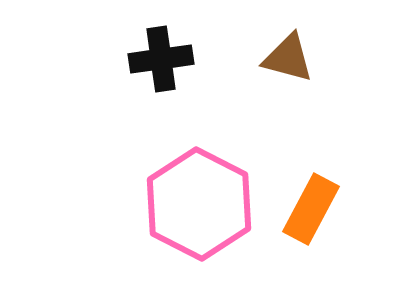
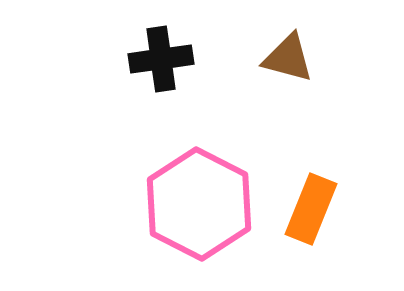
orange rectangle: rotated 6 degrees counterclockwise
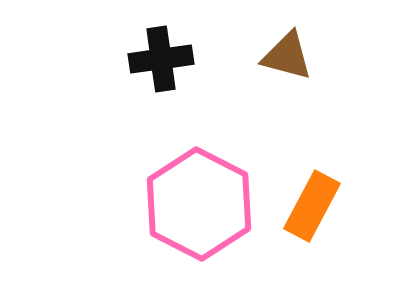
brown triangle: moved 1 px left, 2 px up
orange rectangle: moved 1 px right, 3 px up; rotated 6 degrees clockwise
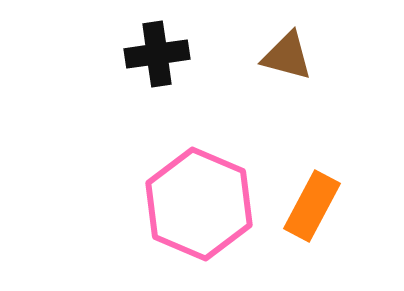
black cross: moved 4 px left, 5 px up
pink hexagon: rotated 4 degrees counterclockwise
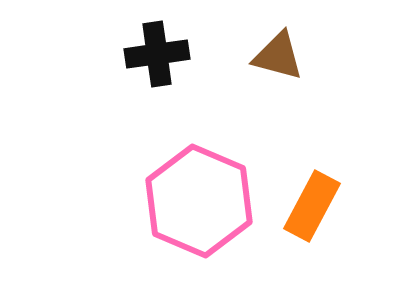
brown triangle: moved 9 px left
pink hexagon: moved 3 px up
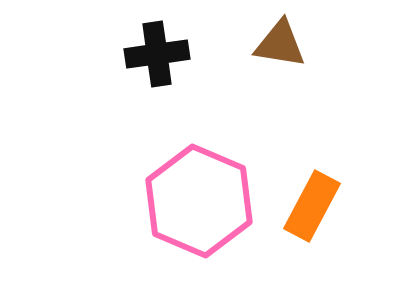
brown triangle: moved 2 px right, 12 px up; rotated 6 degrees counterclockwise
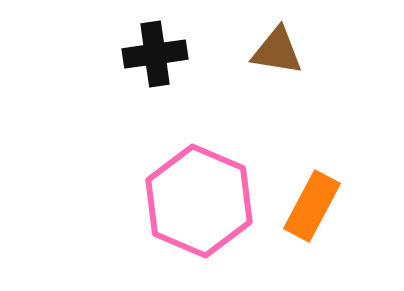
brown triangle: moved 3 px left, 7 px down
black cross: moved 2 px left
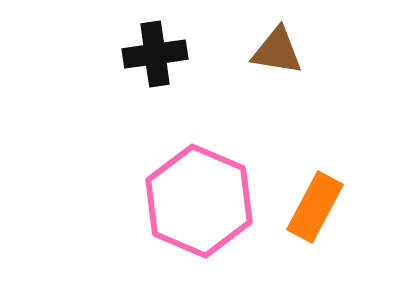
orange rectangle: moved 3 px right, 1 px down
